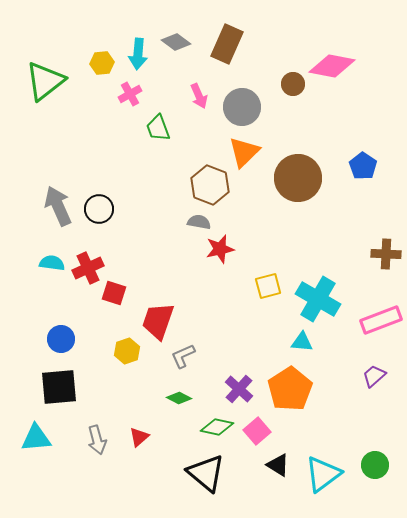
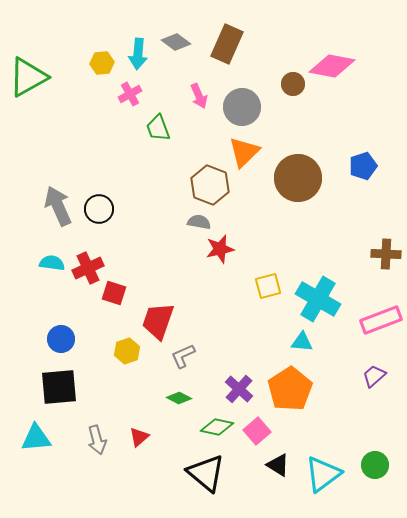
green triangle at (45, 81): moved 17 px left, 4 px up; rotated 9 degrees clockwise
blue pentagon at (363, 166): rotated 20 degrees clockwise
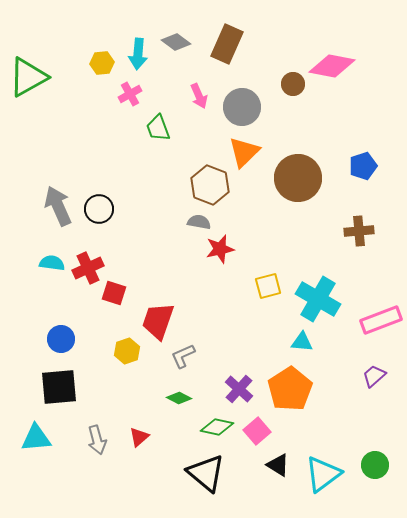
brown cross at (386, 254): moved 27 px left, 23 px up; rotated 8 degrees counterclockwise
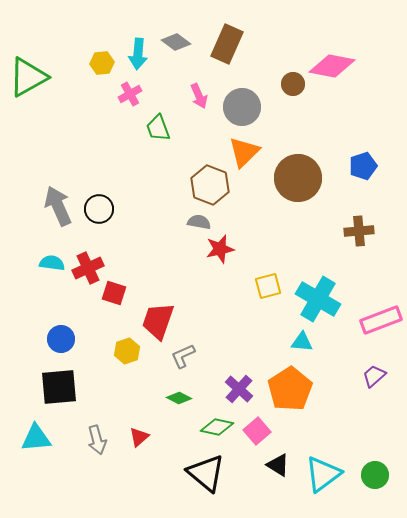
green circle at (375, 465): moved 10 px down
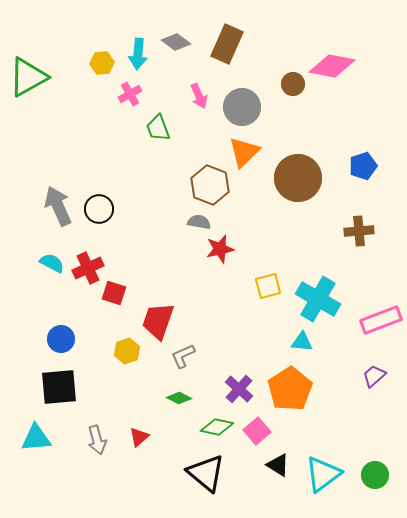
cyan semicircle at (52, 263): rotated 20 degrees clockwise
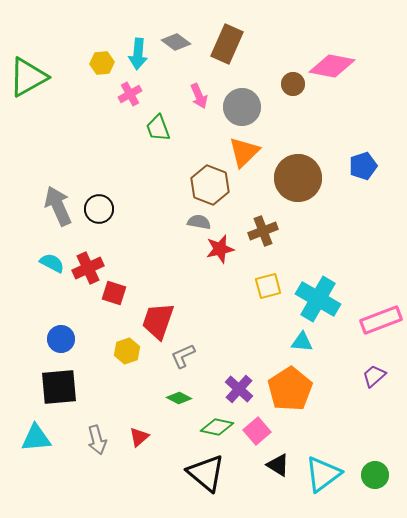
brown cross at (359, 231): moved 96 px left; rotated 16 degrees counterclockwise
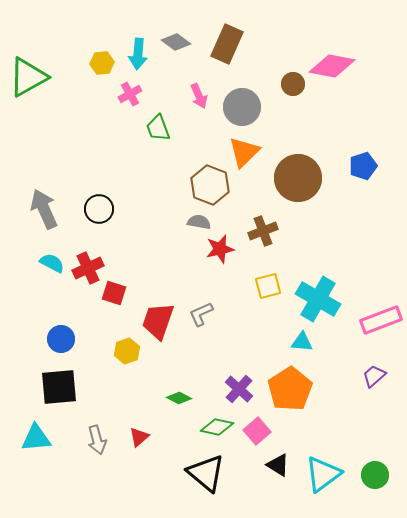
gray arrow at (58, 206): moved 14 px left, 3 px down
gray L-shape at (183, 356): moved 18 px right, 42 px up
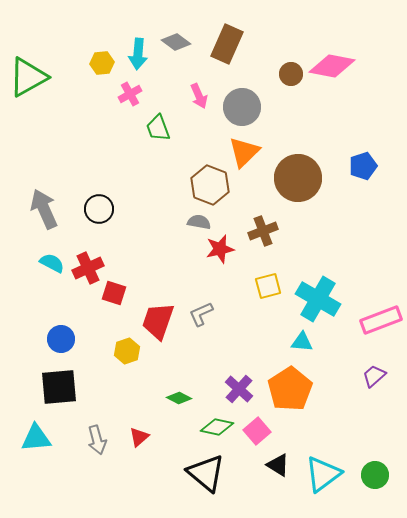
brown circle at (293, 84): moved 2 px left, 10 px up
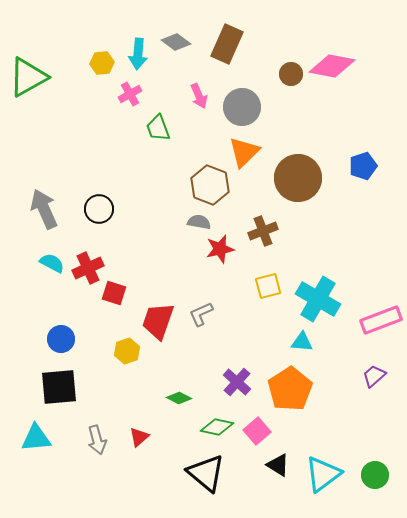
purple cross at (239, 389): moved 2 px left, 7 px up
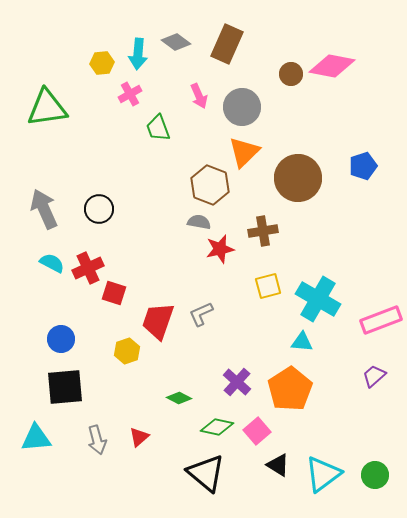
green triangle at (28, 77): moved 19 px right, 31 px down; rotated 21 degrees clockwise
brown cross at (263, 231): rotated 12 degrees clockwise
black square at (59, 387): moved 6 px right
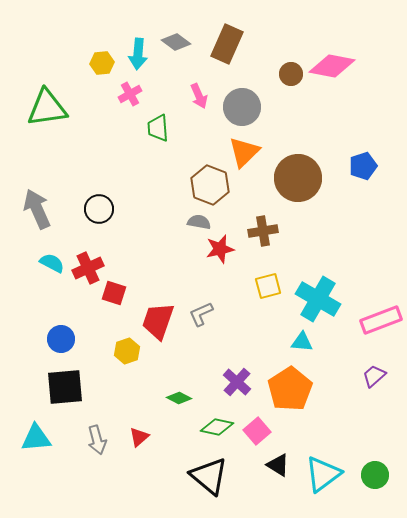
green trapezoid at (158, 128): rotated 16 degrees clockwise
gray arrow at (44, 209): moved 7 px left
black triangle at (206, 473): moved 3 px right, 3 px down
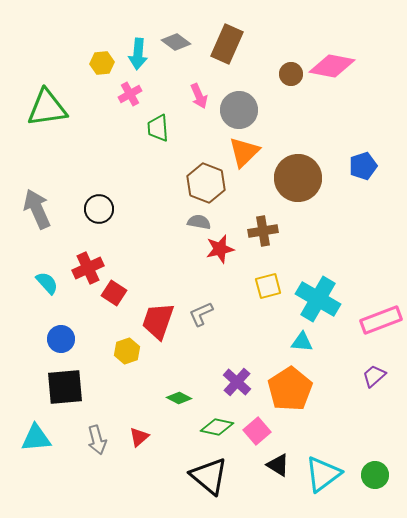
gray circle at (242, 107): moved 3 px left, 3 px down
brown hexagon at (210, 185): moved 4 px left, 2 px up
cyan semicircle at (52, 263): moved 5 px left, 20 px down; rotated 20 degrees clockwise
red square at (114, 293): rotated 15 degrees clockwise
